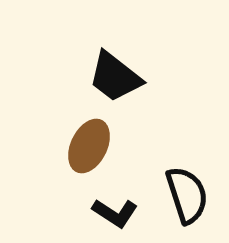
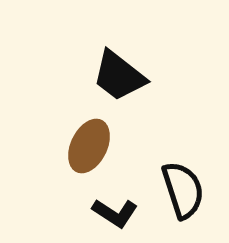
black trapezoid: moved 4 px right, 1 px up
black semicircle: moved 4 px left, 5 px up
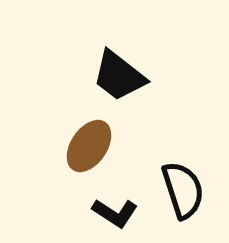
brown ellipse: rotated 8 degrees clockwise
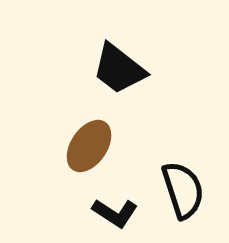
black trapezoid: moved 7 px up
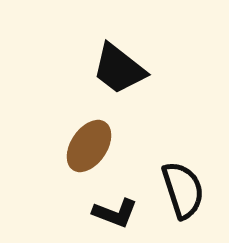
black L-shape: rotated 12 degrees counterclockwise
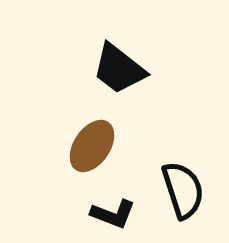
brown ellipse: moved 3 px right
black L-shape: moved 2 px left, 1 px down
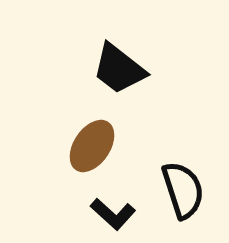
black L-shape: rotated 21 degrees clockwise
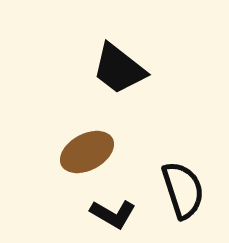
brown ellipse: moved 5 px left, 6 px down; rotated 28 degrees clockwise
black L-shape: rotated 12 degrees counterclockwise
